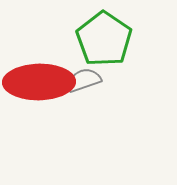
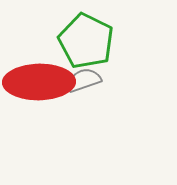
green pentagon: moved 18 px left, 2 px down; rotated 8 degrees counterclockwise
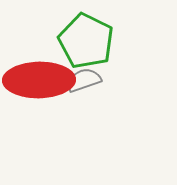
red ellipse: moved 2 px up
